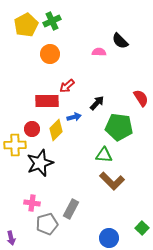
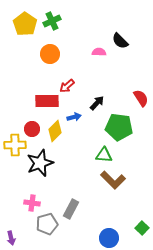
yellow pentagon: moved 1 px left, 1 px up; rotated 10 degrees counterclockwise
yellow diamond: moved 1 px left, 1 px down
brown L-shape: moved 1 px right, 1 px up
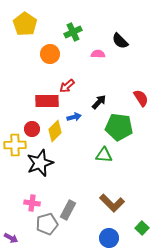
green cross: moved 21 px right, 11 px down
pink semicircle: moved 1 px left, 2 px down
black arrow: moved 2 px right, 1 px up
brown L-shape: moved 1 px left, 23 px down
gray rectangle: moved 3 px left, 1 px down
purple arrow: rotated 48 degrees counterclockwise
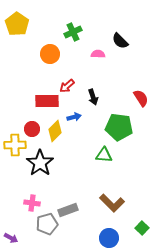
yellow pentagon: moved 8 px left
black arrow: moved 6 px left, 5 px up; rotated 119 degrees clockwise
black star: rotated 16 degrees counterclockwise
gray rectangle: rotated 42 degrees clockwise
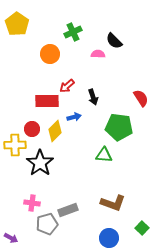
black semicircle: moved 6 px left
brown L-shape: moved 1 px right; rotated 25 degrees counterclockwise
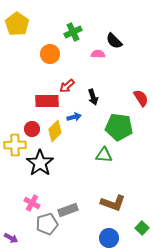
pink cross: rotated 21 degrees clockwise
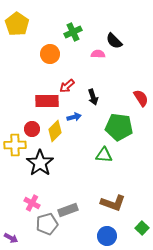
blue circle: moved 2 px left, 2 px up
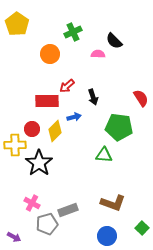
black star: moved 1 px left
purple arrow: moved 3 px right, 1 px up
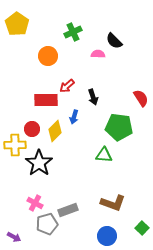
orange circle: moved 2 px left, 2 px down
red rectangle: moved 1 px left, 1 px up
blue arrow: rotated 120 degrees clockwise
pink cross: moved 3 px right
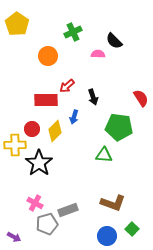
green square: moved 10 px left, 1 px down
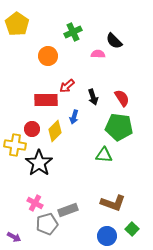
red semicircle: moved 19 px left
yellow cross: rotated 10 degrees clockwise
